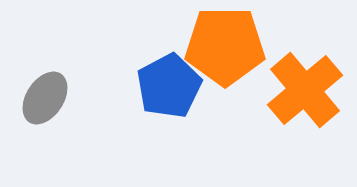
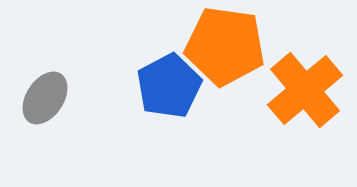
orange pentagon: rotated 8 degrees clockwise
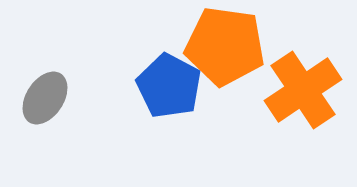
blue pentagon: rotated 16 degrees counterclockwise
orange cross: moved 2 px left; rotated 6 degrees clockwise
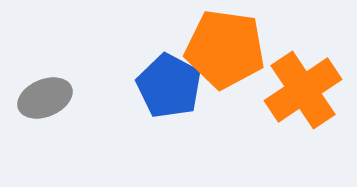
orange pentagon: moved 3 px down
gray ellipse: rotated 34 degrees clockwise
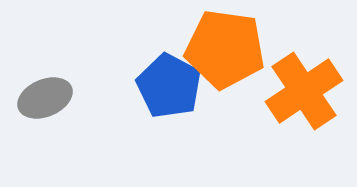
orange cross: moved 1 px right, 1 px down
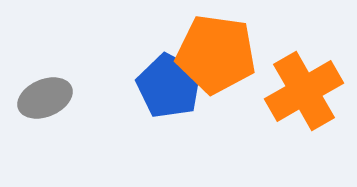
orange pentagon: moved 9 px left, 5 px down
orange cross: rotated 4 degrees clockwise
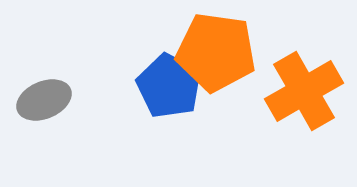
orange pentagon: moved 2 px up
gray ellipse: moved 1 px left, 2 px down
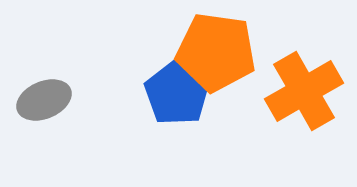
blue pentagon: moved 8 px right, 7 px down; rotated 6 degrees clockwise
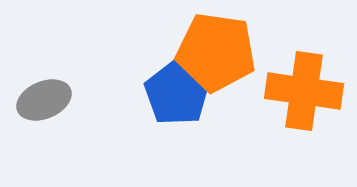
orange cross: rotated 38 degrees clockwise
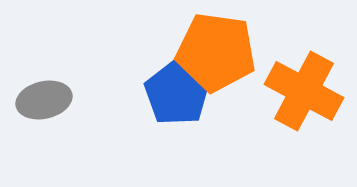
orange cross: rotated 20 degrees clockwise
gray ellipse: rotated 10 degrees clockwise
